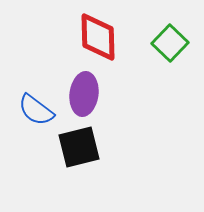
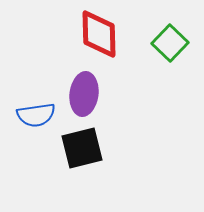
red diamond: moved 1 px right, 3 px up
blue semicircle: moved 5 px down; rotated 45 degrees counterclockwise
black square: moved 3 px right, 1 px down
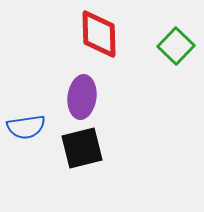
green square: moved 6 px right, 3 px down
purple ellipse: moved 2 px left, 3 px down
blue semicircle: moved 10 px left, 12 px down
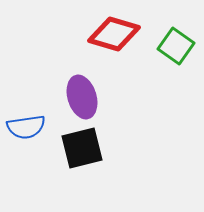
red diamond: moved 15 px right; rotated 72 degrees counterclockwise
green square: rotated 9 degrees counterclockwise
purple ellipse: rotated 24 degrees counterclockwise
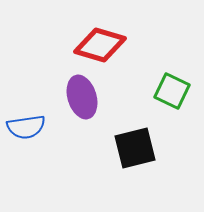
red diamond: moved 14 px left, 11 px down
green square: moved 4 px left, 45 px down; rotated 9 degrees counterclockwise
black square: moved 53 px right
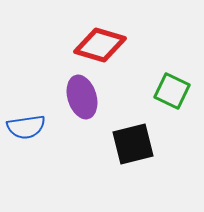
black square: moved 2 px left, 4 px up
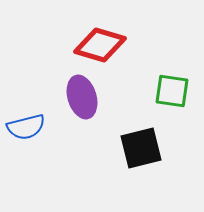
green square: rotated 18 degrees counterclockwise
blue semicircle: rotated 6 degrees counterclockwise
black square: moved 8 px right, 4 px down
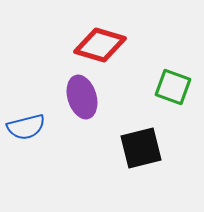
green square: moved 1 px right, 4 px up; rotated 12 degrees clockwise
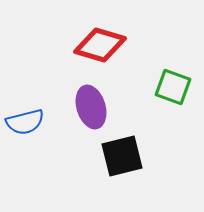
purple ellipse: moved 9 px right, 10 px down
blue semicircle: moved 1 px left, 5 px up
black square: moved 19 px left, 8 px down
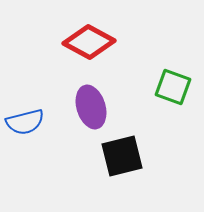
red diamond: moved 11 px left, 3 px up; rotated 12 degrees clockwise
